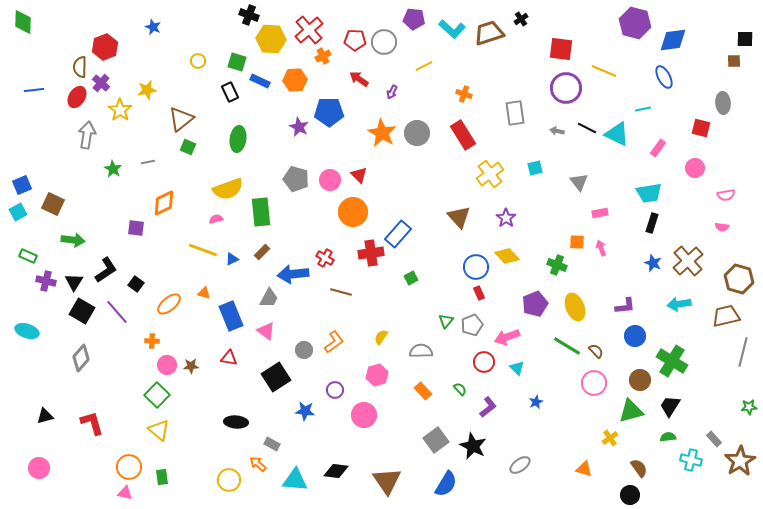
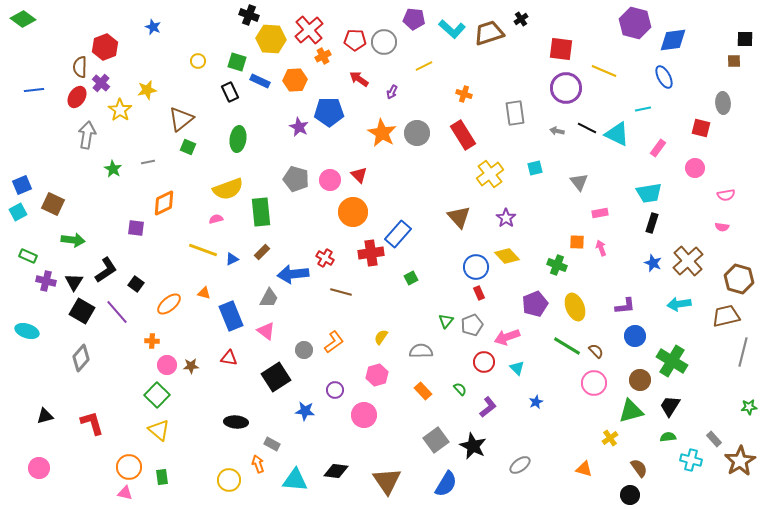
green diamond at (23, 22): moved 3 px up; rotated 55 degrees counterclockwise
orange arrow at (258, 464): rotated 30 degrees clockwise
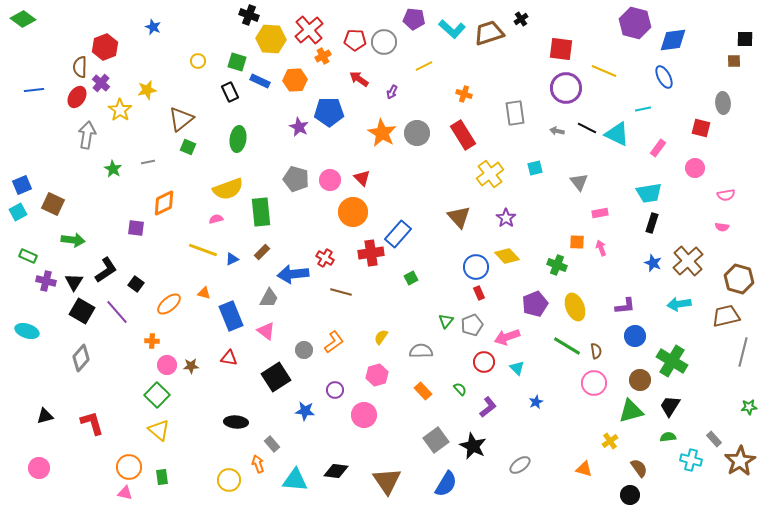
red triangle at (359, 175): moved 3 px right, 3 px down
brown semicircle at (596, 351): rotated 35 degrees clockwise
yellow cross at (610, 438): moved 3 px down
gray rectangle at (272, 444): rotated 21 degrees clockwise
